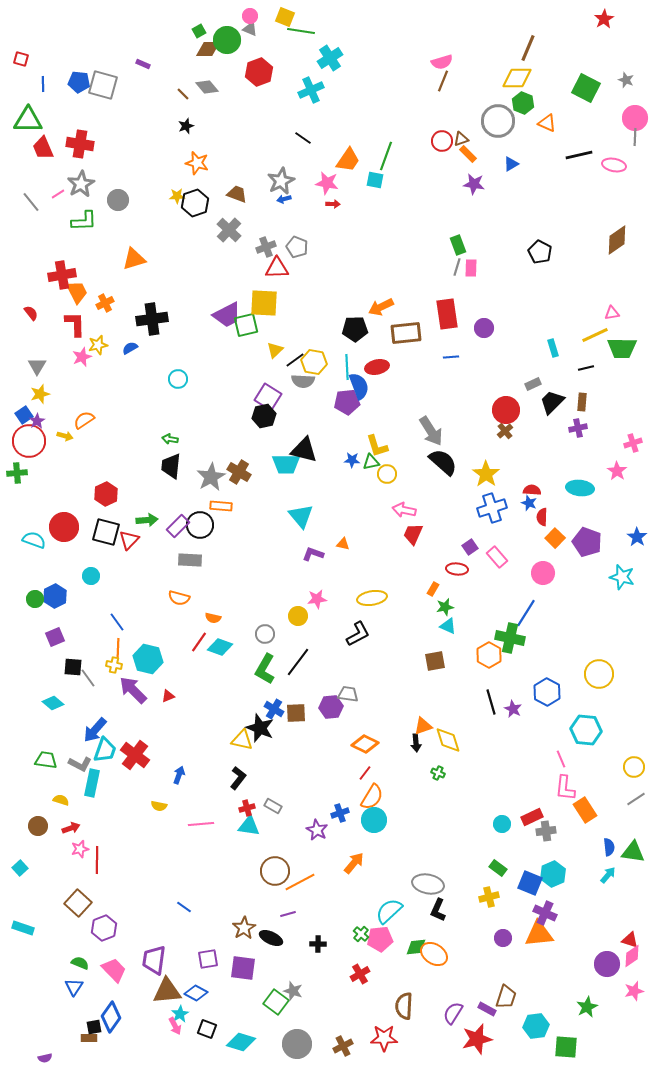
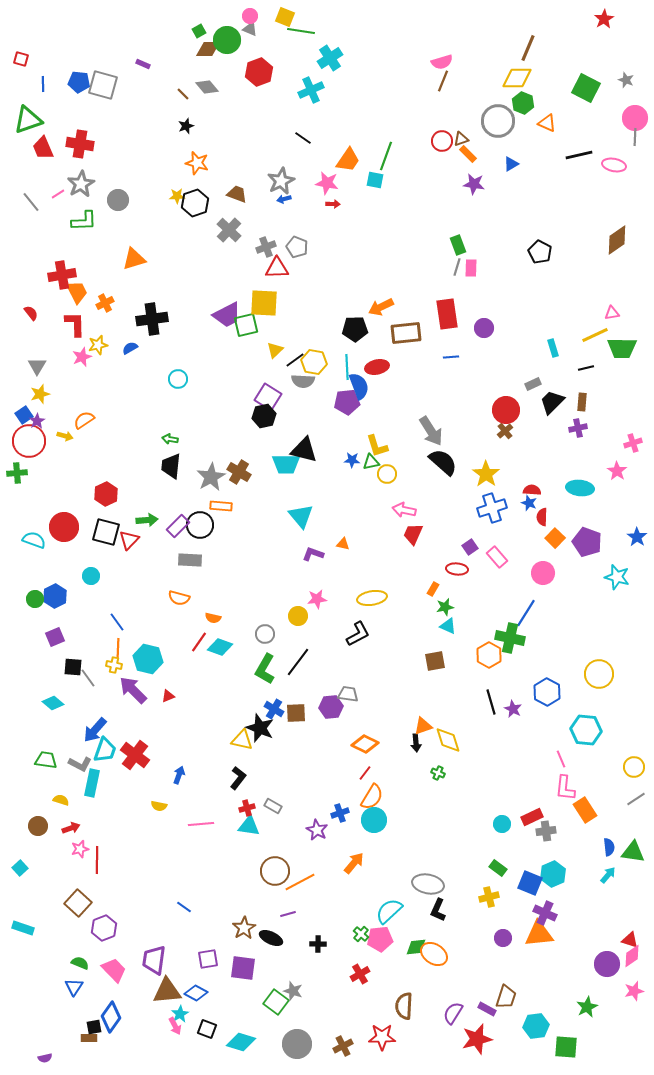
green triangle at (28, 120): rotated 20 degrees counterclockwise
cyan star at (622, 577): moved 5 px left
red star at (384, 1038): moved 2 px left, 1 px up
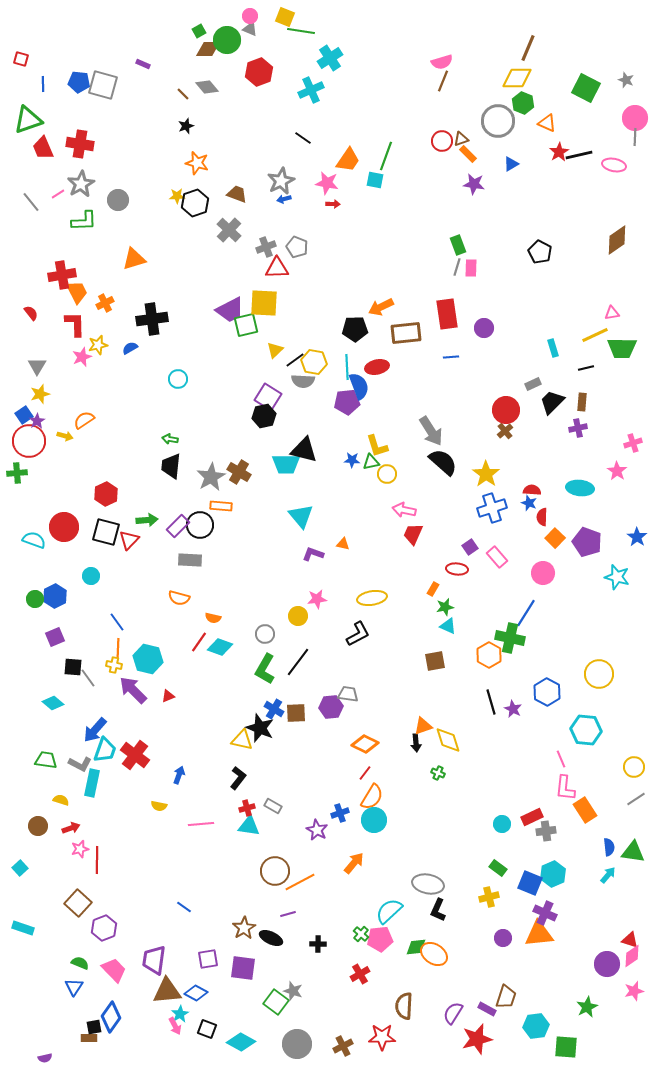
red star at (604, 19): moved 45 px left, 133 px down
purple trapezoid at (227, 315): moved 3 px right, 5 px up
cyan diamond at (241, 1042): rotated 12 degrees clockwise
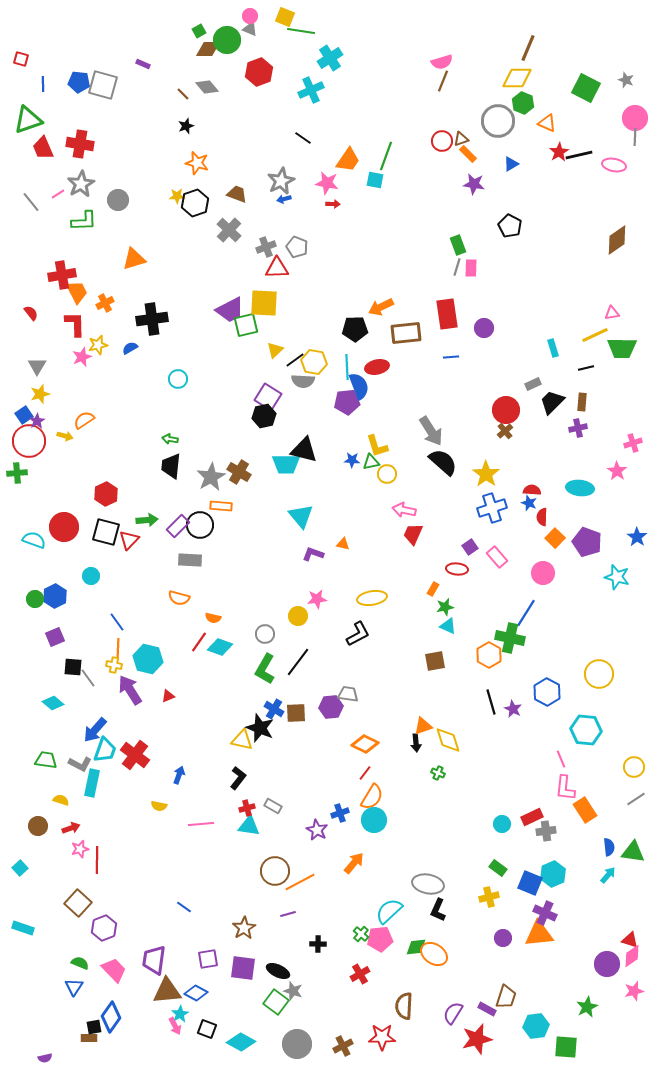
black pentagon at (540, 252): moved 30 px left, 26 px up
purple arrow at (133, 690): moved 3 px left; rotated 12 degrees clockwise
black ellipse at (271, 938): moved 7 px right, 33 px down
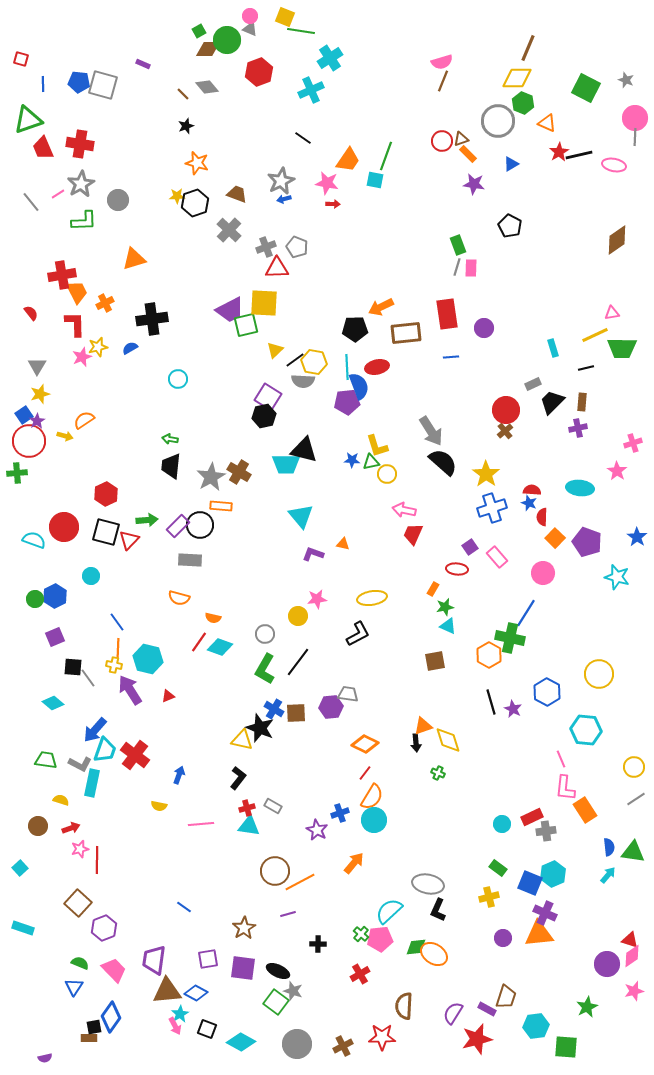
yellow star at (98, 345): moved 2 px down
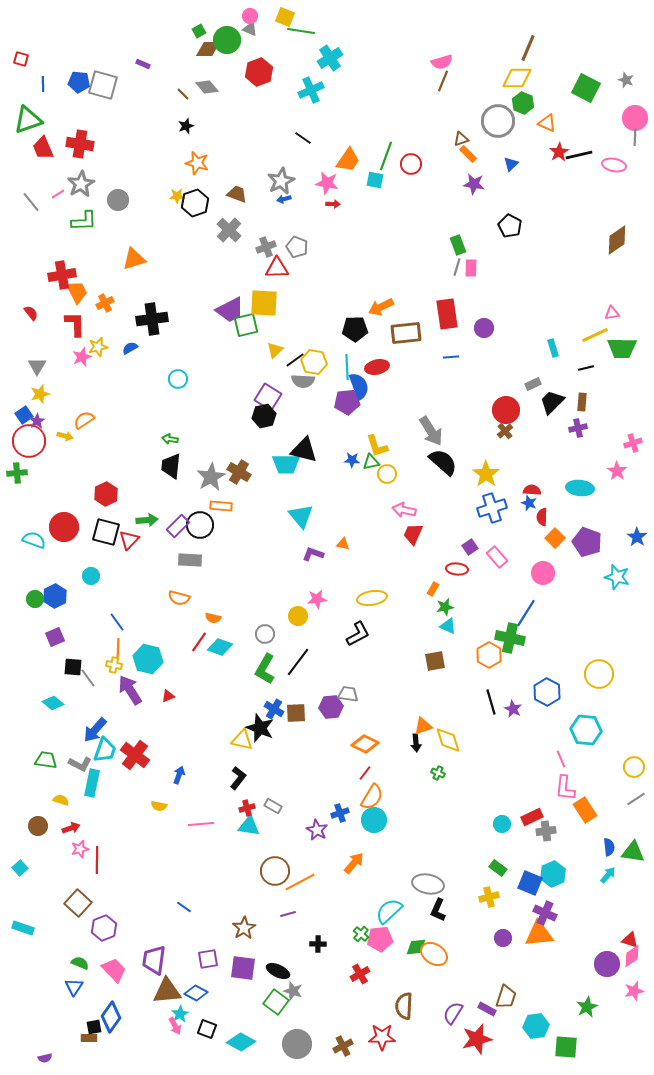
red circle at (442, 141): moved 31 px left, 23 px down
blue triangle at (511, 164): rotated 14 degrees counterclockwise
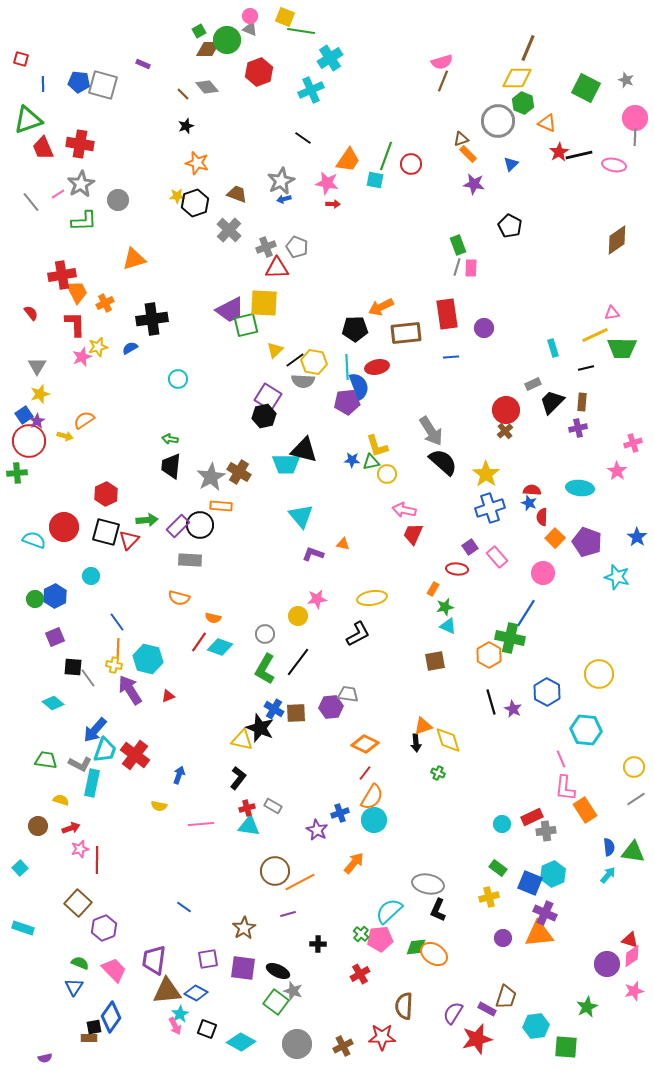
blue cross at (492, 508): moved 2 px left
